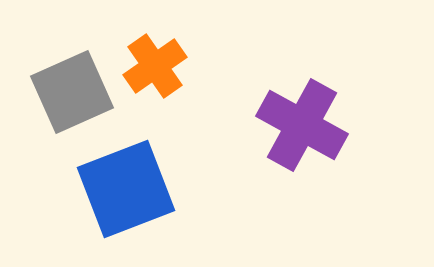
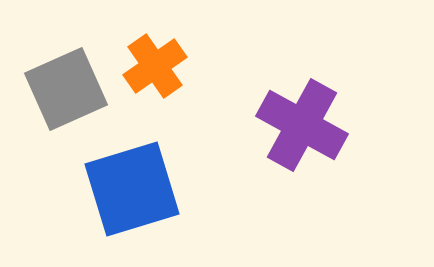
gray square: moved 6 px left, 3 px up
blue square: moved 6 px right; rotated 4 degrees clockwise
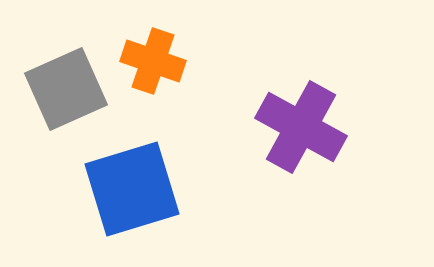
orange cross: moved 2 px left, 5 px up; rotated 36 degrees counterclockwise
purple cross: moved 1 px left, 2 px down
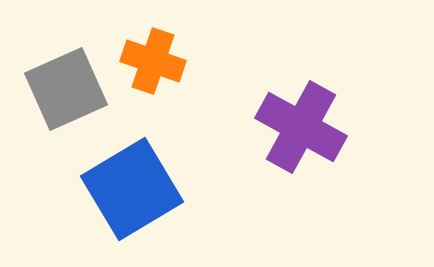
blue square: rotated 14 degrees counterclockwise
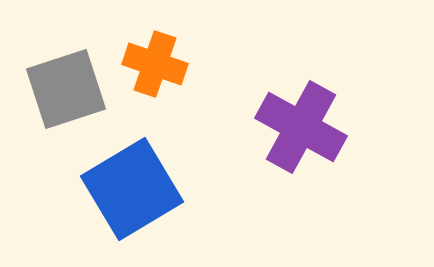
orange cross: moved 2 px right, 3 px down
gray square: rotated 6 degrees clockwise
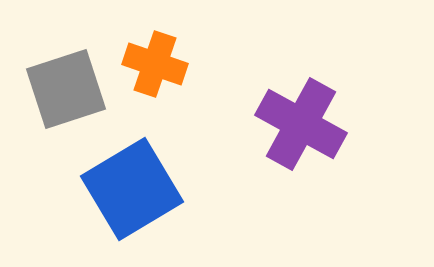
purple cross: moved 3 px up
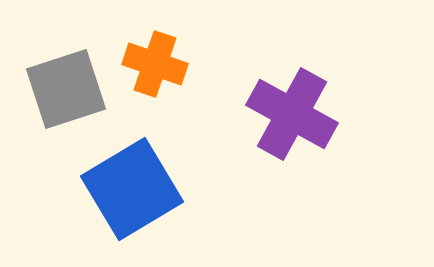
purple cross: moved 9 px left, 10 px up
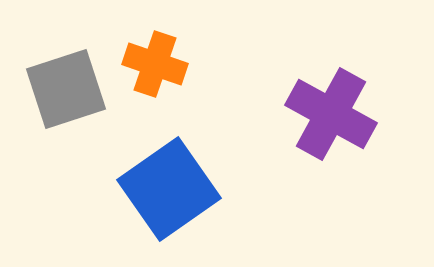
purple cross: moved 39 px right
blue square: moved 37 px right; rotated 4 degrees counterclockwise
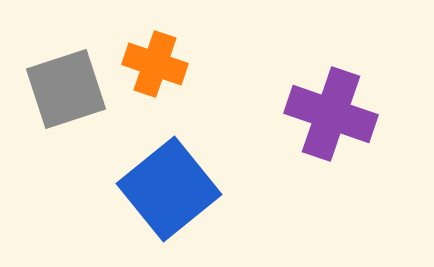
purple cross: rotated 10 degrees counterclockwise
blue square: rotated 4 degrees counterclockwise
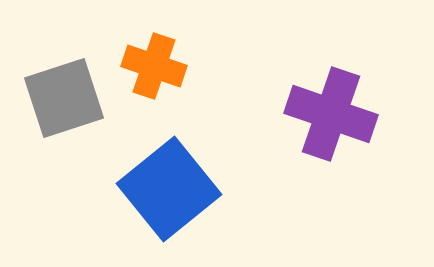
orange cross: moved 1 px left, 2 px down
gray square: moved 2 px left, 9 px down
